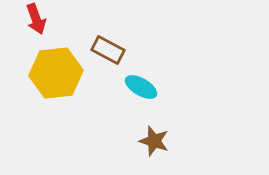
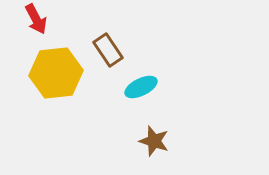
red arrow: rotated 8 degrees counterclockwise
brown rectangle: rotated 28 degrees clockwise
cyan ellipse: rotated 56 degrees counterclockwise
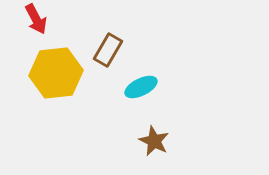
brown rectangle: rotated 64 degrees clockwise
brown star: rotated 8 degrees clockwise
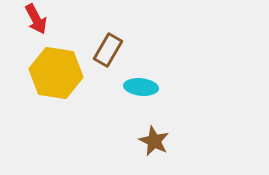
yellow hexagon: rotated 15 degrees clockwise
cyan ellipse: rotated 32 degrees clockwise
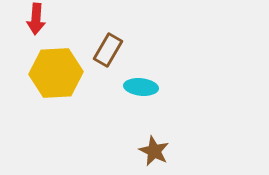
red arrow: rotated 32 degrees clockwise
yellow hexagon: rotated 12 degrees counterclockwise
brown star: moved 10 px down
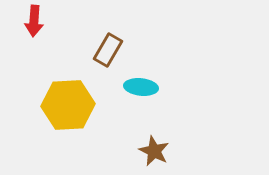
red arrow: moved 2 px left, 2 px down
yellow hexagon: moved 12 px right, 32 px down
